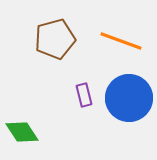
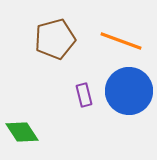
blue circle: moved 7 px up
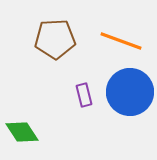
brown pentagon: rotated 12 degrees clockwise
blue circle: moved 1 px right, 1 px down
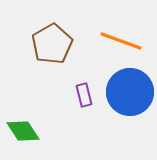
brown pentagon: moved 3 px left, 5 px down; rotated 27 degrees counterclockwise
green diamond: moved 1 px right, 1 px up
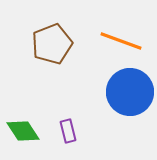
brown pentagon: rotated 9 degrees clockwise
purple rectangle: moved 16 px left, 36 px down
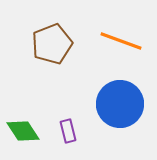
blue circle: moved 10 px left, 12 px down
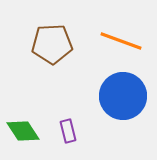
brown pentagon: rotated 18 degrees clockwise
blue circle: moved 3 px right, 8 px up
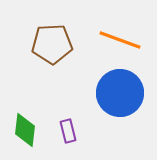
orange line: moved 1 px left, 1 px up
blue circle: moved 3 px left, 3 px up
green diamond: moved 2 px right, 1 px up; rotated 40 degrees clockwise
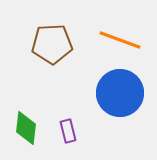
green diamond: moved 1 px right, 2 px up
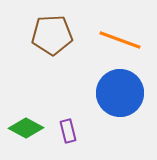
brown pentagon: moved 9 px up
green diamond: rotated 68 degrees counterclockwise
